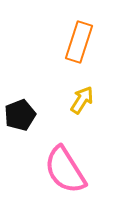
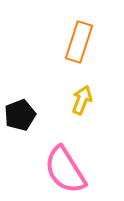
yellow arrow: rotated 12 degrees counterclockwise
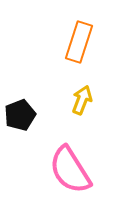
pink semicircle: moved 5 px right
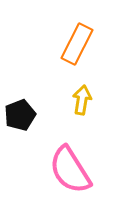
orange rectangle: moved 2 px left, 2 px down; rotated 9 degrees clockwise
yellow arrow: rotated 12 degrees counterclockwise
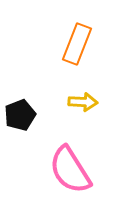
orange rectangle: rotated 6 degrees counterclockwise
yellow arrow: moved 1 px right, 2 px down; rotated 84 degrees clockwise
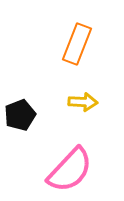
pink semicircle: rotated 105 degrees counterclockwise
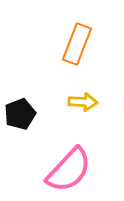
black pentagon: moved 1 px up
pink semicircle: moved 1 px left
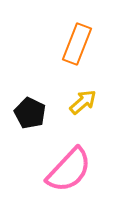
yellow arrow: rotated 44 degrees counterclockwise
black pentagon: moved 10 px right, 1 px up; rotated 24 degrees counterclockwise
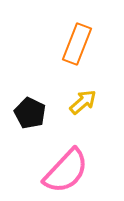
pink semicircle: moved 3 px left, 1 px down
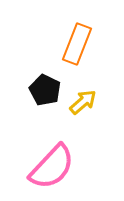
black pentagon: moved 15 px right, 23 px up
pink semicircle: moved 14 px left, 4 px up
